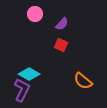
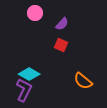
pink circle: moved 1 px up
purple L-shape: moved 2 px right
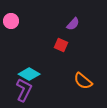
pink circle: moved 24 px left, 8 px down
purple semicircle: moved 11 px right
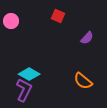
purple semicircle: moved 14 px right, 14 px down
red square: moved 3 px left, 29 px up
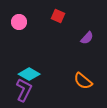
pink circle: moved 8 px right, 1 px down
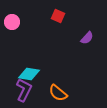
pink circle: moved 7 px left
cyan diamond: rotated 20 degrees counterclockwise
orange semicircle: moved 25 px left, 12 px down
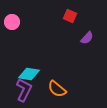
red square: moved 12 px right
orange semicircle: moved 1 px left, 4 px up
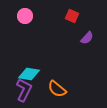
red square: moved 2 px right
pink circle: moved 13 px right, 6 px up
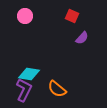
purple semicircle: moved 5 px left
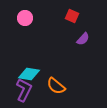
pink circle: moved 2 px down
purple semicircle: moved 1 px right, 1 px down
orange semicircle: moved 1 px left, 3 px up
